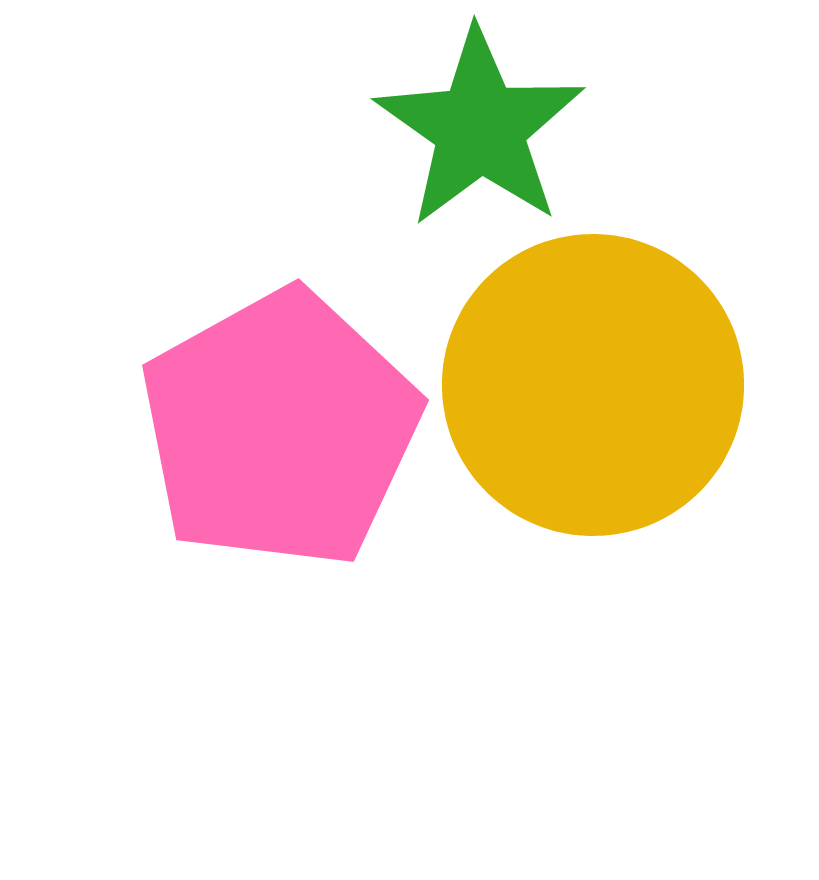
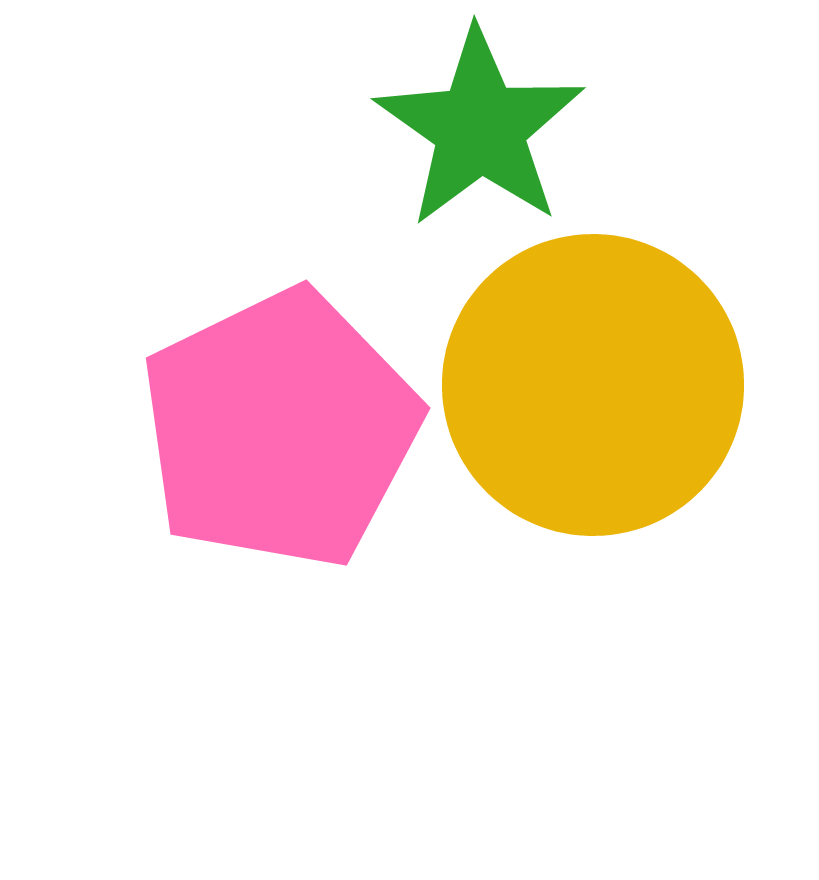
pink pentagon: rotated 3 degrees clockwise
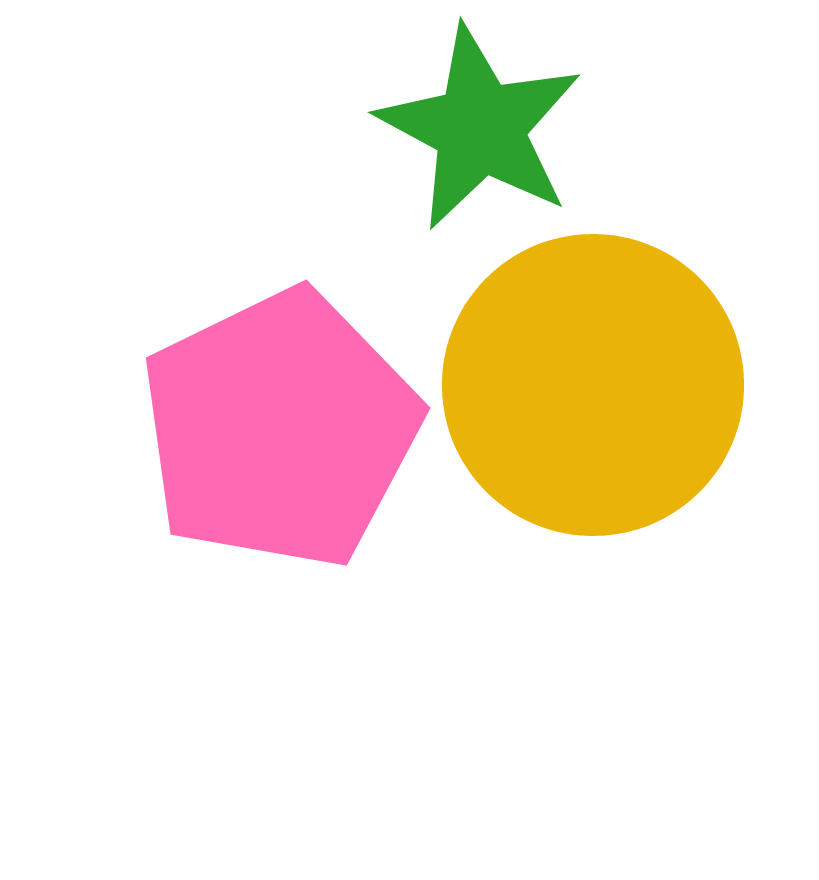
green star: rotated 7 degrees counterclockwise
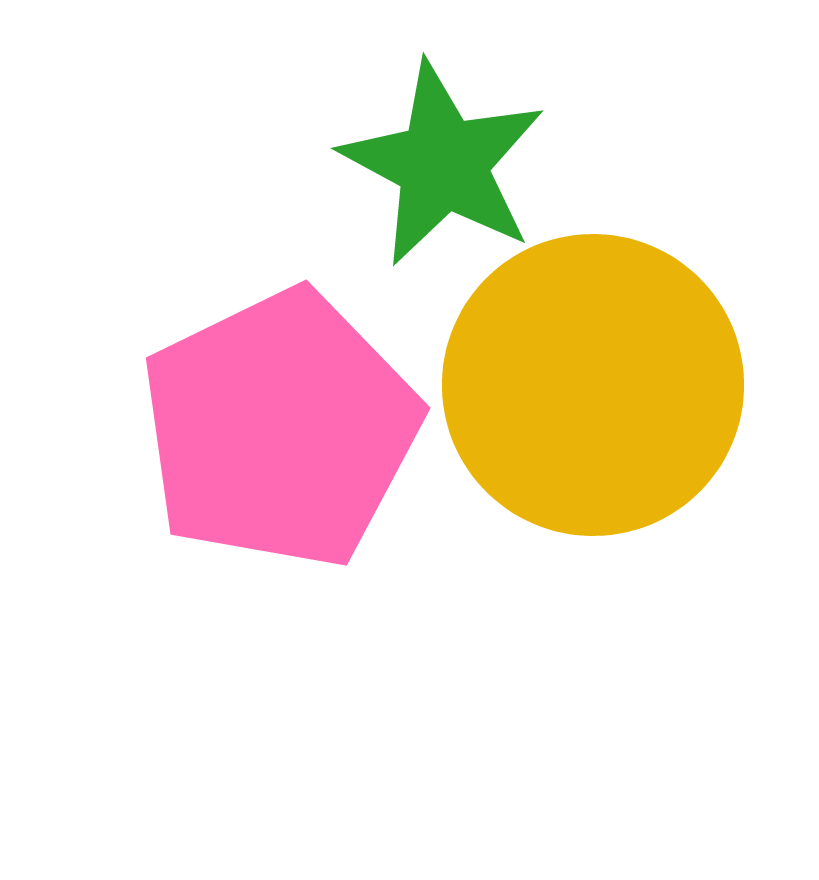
green star: moved 37 px left, 36 px down
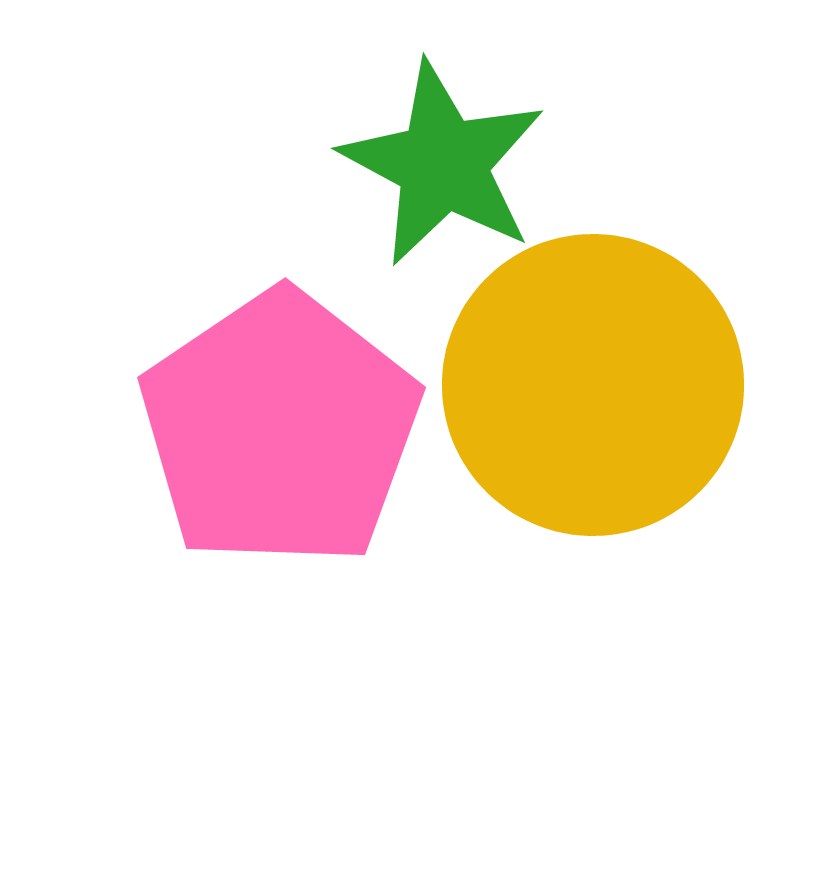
pink pentagon: rotated 8 degrees counterclockwise
